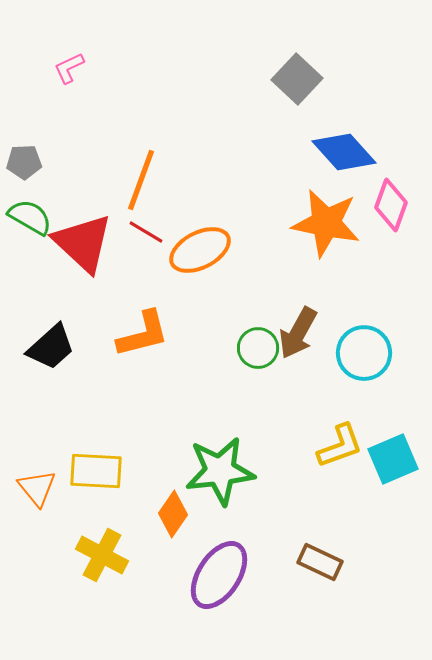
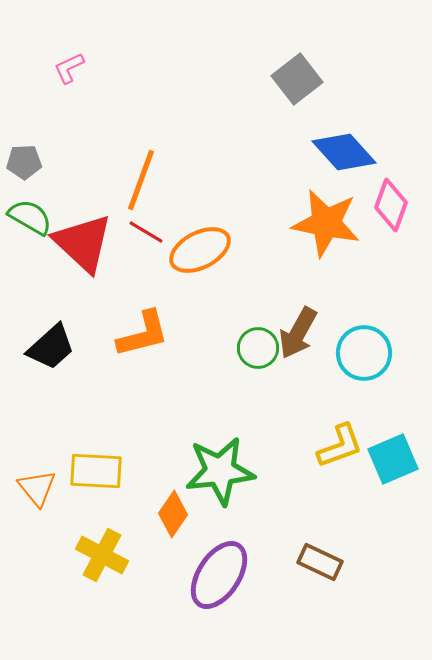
gray square: rotated 9 degrees clockwise
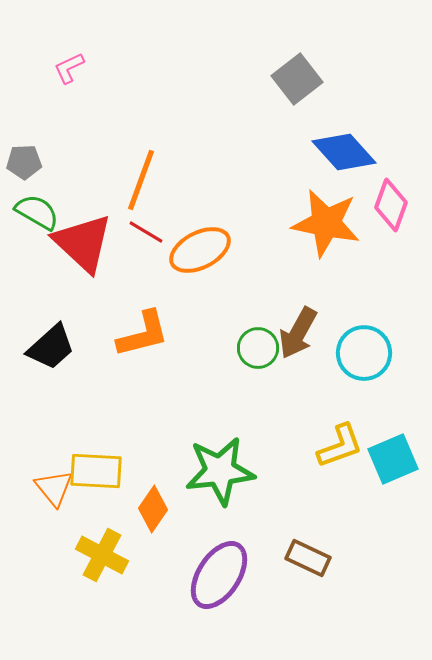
green semicircle: moved 7 px right, 5 px up
orange triangle: moved 17 px right
orange diamond: moved 20 px left, 5 px up
brown rectangle: moved 12 px left, 4 px up
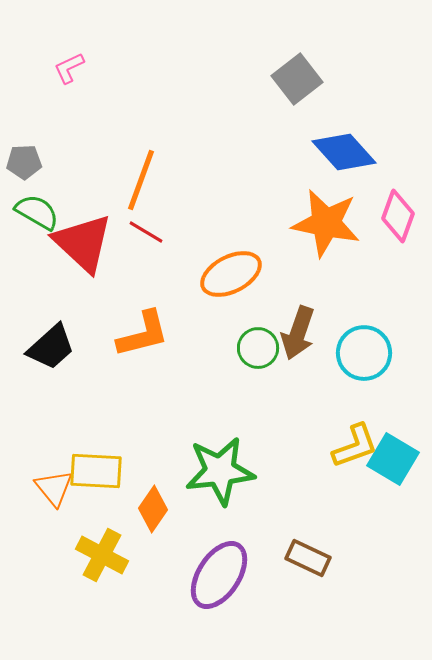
pink diamond: moved 7 px right, 11 px down
orange ellipse: moved 31 px right, 24 px down
brown arrow: rotated 10 degrees counterclockwise
yellow L-shape: moved 15 px right
cyan square: rotated 36 degrees counterclockwise
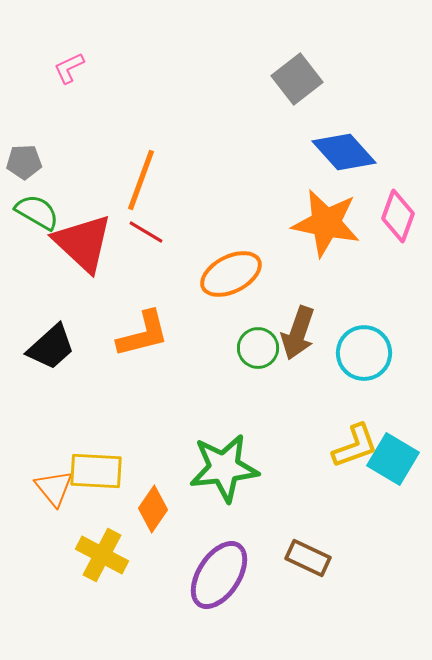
green star: moved 4 px right, 3 px up
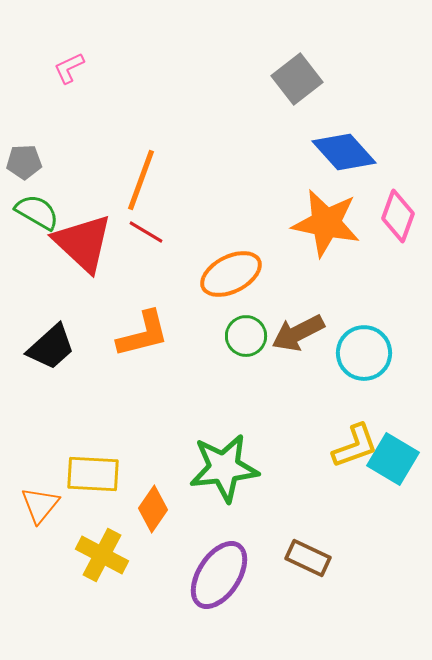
brown arrow: rotated 44 degrees clockwise
green circle: moved 12 px left, 12 px up
yellow rectangle: moved 3 px left, 3 px down
orange triangle: moved 14 px left, 17 px down; rotated 18 degrees clockwise
